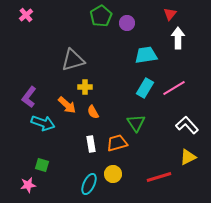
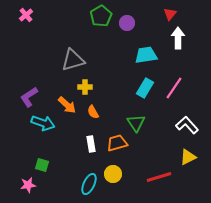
pink line: rotated 25 degrees counterclockwise
purple L-shape: rotated 20 degrees clockwise
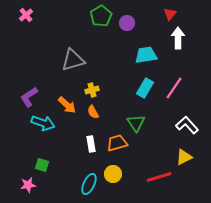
yellow cross: moved 7 px right, 3 px down; rotated 16 degrees counterclockwise
yellow triangle: moved 4 px left
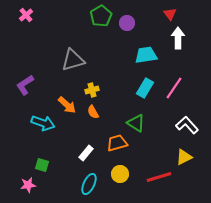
red triangle: rotated 16 degrees counterclockwise
purple L-shape: moved 4 px left, 12 px up
green triangle: rotated 24 degrees counterclockwise
white rectangle: moved 5 px left, 9 px down; rotated 49 degrees clockwise
yellow circle: moved 7 px right
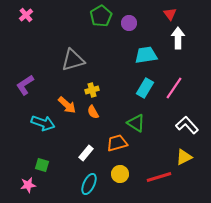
purple circle: moved 2 px right
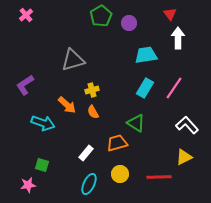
red line: rotated 15 degrees clockwise
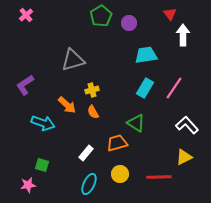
white arrow: moved 5 px right, 3 px up
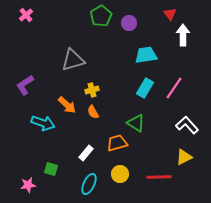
green square: moved 9 px right, 4 px down
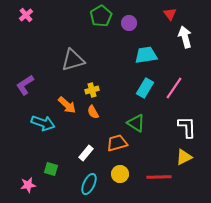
white arrow: moved 2 px right, 2 px down; rotated 15 degrees counterclockwise
white L-shape: moved 2 px down; rotated 40 degrees clockwise
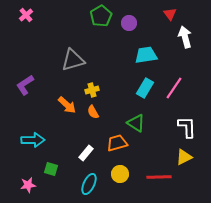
cyan arrow: moved 10 px left, 17 px down; rotated 20 degrees counterclockwise
